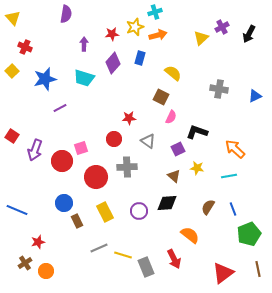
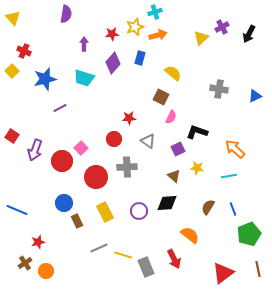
red cross at (25, 47): moved 1 px left, 4 px down
pink square at (81, 148): rotated 24 degrees counterclockwise
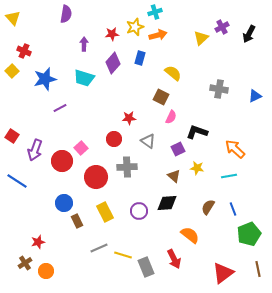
blue line at (17, 210): moved 29 px up; rotated 10 degrees clockwise
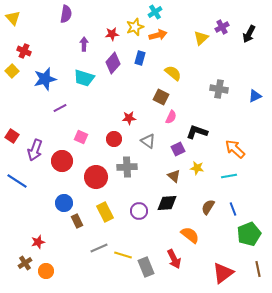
cyan cross at (155, 12): rotated 16 degrees counterclockwise
pink square at (81, 148): moved 11 px up; rotated 24 degrees counterclockwise
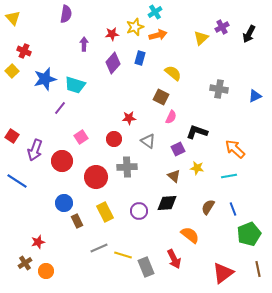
cyan trapezoid at (84, 78): moved 9 px left, 7 px down
purple line at (60, 108): rotated 24 degrees counterclockwise
pink square at (81, 137): rotated 32 degrees clockwise
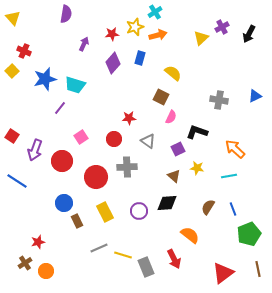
purple arrow at (84, 44): rotated 24 degrees clockwise
gray cross at (219, 89): moved 11 px down
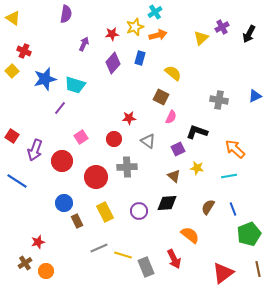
yellow triangle at (13, 18): rotated 14 degrees counterclockwise
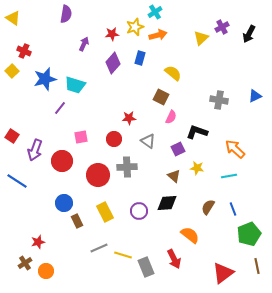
pink square at (81, 137): rotated 24 degrees clockwise
red circle at (96, 177): moved 2 px right, 2 px up
brown line at (258, 269): moved 1 px left, 3 px up
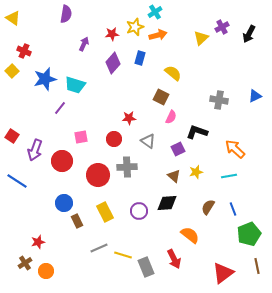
yellow star at (197, 168): moved 1 px left, 4 px down; rotated 24 degrees counterclockwise
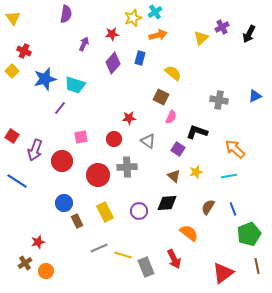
yellow triangle at (13, 18): rotated 21 degrees clockwise
yellow star at (135, 27): moved 2 px left, 9 px up
purple square at (178, 149): rotated 32 degrees counterclockwise
orange semicircle at (190, 235): moved 1 px left, 2 px up
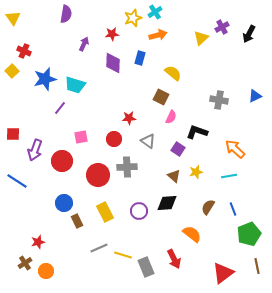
purple diamond at (113, 63): rotated 40 degrees counterclockwise
red square at (12, 136): moved 1 px right, 2 px up; rotated 32 degrees counterclockwise
orange semicircle at (189, 233): moved 3 px right, 1 px down
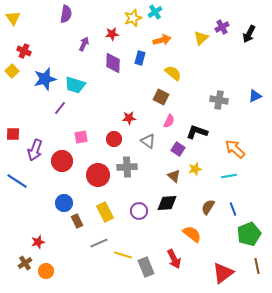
orange arrow at (158, 35): moved 4 px right, 5 px down
pink semicircle at (171, 117): moved 2 px left, 4 px down
yellow star at (196, 172): moved 1 px left, 3 px up
gray line at (99, 248): moved 5 px up
